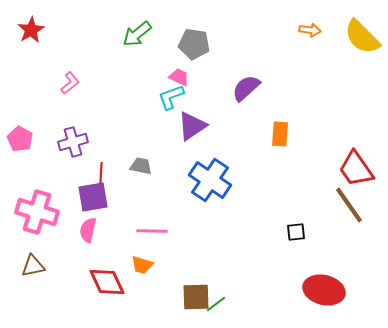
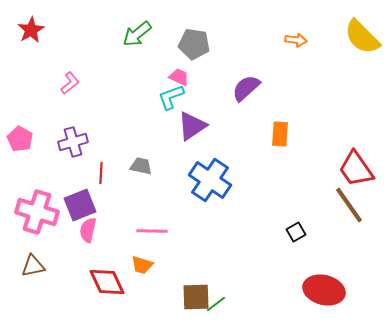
orange arrow: moved 14 px left, 10 px down
purple square: moved 13 px left, 8 px down; rotated 12 degrees counterclockwise
black square: rotated 24 degrees counterclockwise
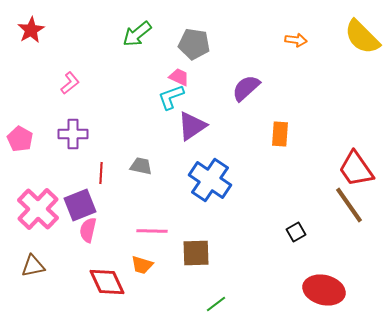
purple cross: moved 8 px up; rotated 16 degrees clockwise
pink cross: moved 1 px right, 3 px up; rotated 27 degrees clockwise
brown square: moved 44 px up
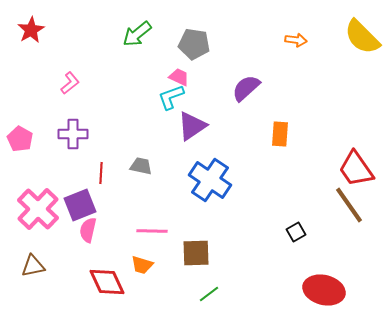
green line: moved 7 px left, 10 px up
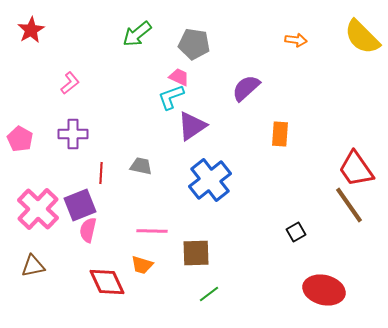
blue cross: rotated 18 degrees clockwise
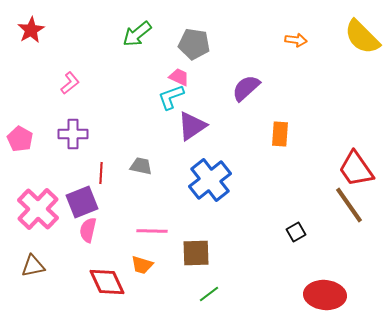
purple square: moved 2 px right, 3 px up
red ellipse: moved 1 px right, 5 px down; rotated 9 degrees counterclockwise
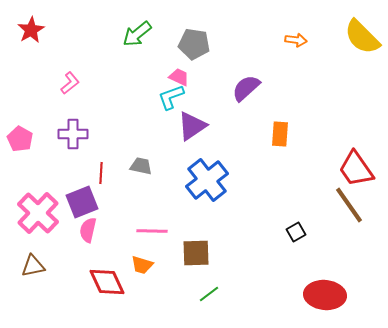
blue cross: moved 3 px left
pink cross: moved 4 px down
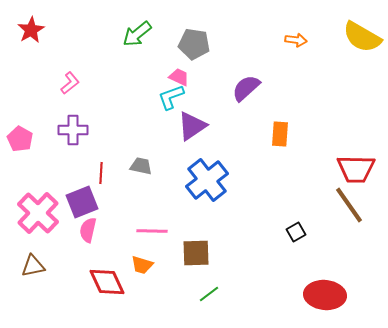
yellow semicircle: rotated 15 degrees counterclockwise
purple cross: moved 4 px up
red trapezoid: rotated 54 degrees counterclockwise
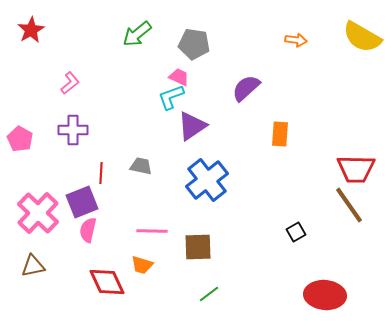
brown square: moved 2 px right, 6 px up
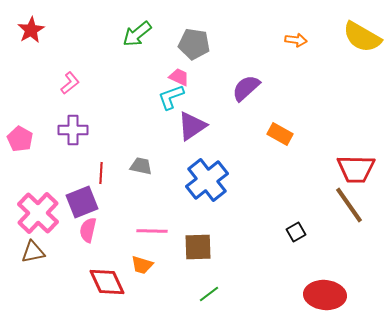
orange rectangle: rotated 65 degrees counterclockwise
brown triangle: moved 14 px up
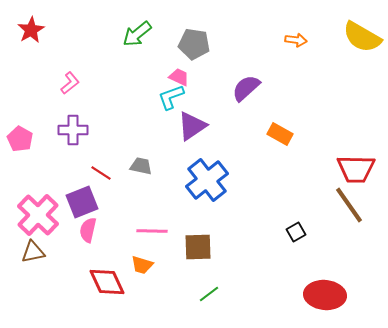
red line: rotated 60 degrees counterclockwise
pink cross: moved 2 px down
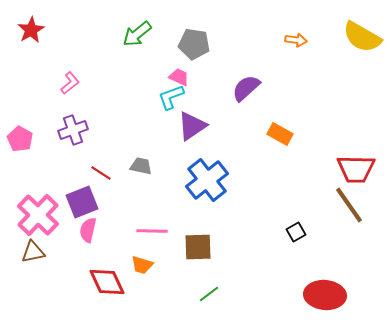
purple cross: rotated 20 degrees counterclockwise
